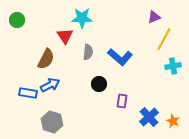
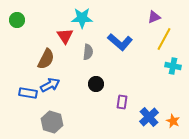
blue L-shape: moved 15 px up
cyan cross: rotated 21 degrees clockwise
black circle: moved 3 px left
purple rectangle: moved 1 px down
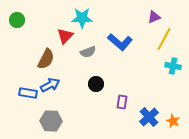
red triangle: rotated 18 degrees clockwise
gray semicircle: rotated 63 degrees clockwise
gray hexagon: moved 1 px left, 1 px up; rotated 15 degrees counterclockwise
